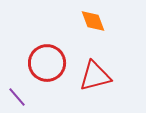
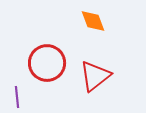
red triangle: rotated 24 degrees counterclockwise
purple line: rotated 35 degrees clockwise
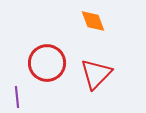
red triangle: moved 1 px right, 2 px up; rotated 8 degrees counterclockwise
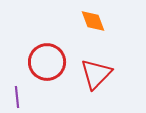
red circle: moved 1 px up
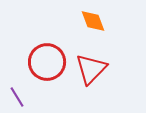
red triangle: moved 5 px left, 5 px up
purple line: rotated 25 degrees counterclockwise
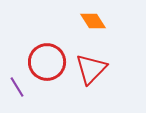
orange diamond: rotated 12 degrees counterclockwise
purple line: moved 10 px up
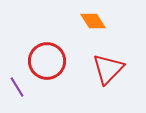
red circle: moved 1 px up
red triangle: moved 17 px right
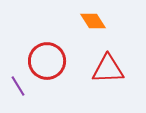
red triangle: rotated 44 degrees clockwise
purple line: moved 1 px right, 1 px up
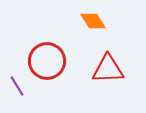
purple line: moved 1 px left
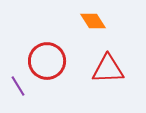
purple line: moved 1 px right
